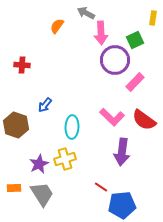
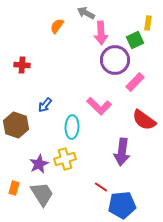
yellow rectangle: moved 5 px left, 5 px down
pink L-shape: moved 13 px left, 11 px up
orange rectangle: rotated 72 degrees counterclockwise
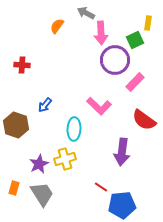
cyan ellipse: moved 2 px right, 2 px down
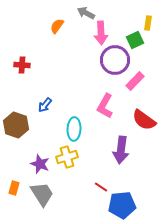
pink rectangle: moved 1 px up
pink L-shape: moved 6 px right; rotated 75 degrees clockwise
purple arrow: moved 1 px left, 2 px up
yellow cross: moved 2 px right, 2 px up
purple star: moved 1 px right; rotated 24 degrees counterclockwise
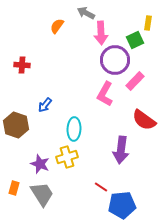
pink L-shape: moved 12 px up
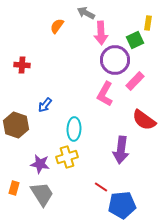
purple star: rotated 12 degrees counterclockwise
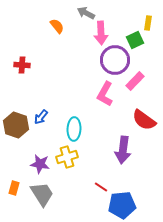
orange semicircle: rotated 105 degrees clockwise
blue arrow: moved 4 px left, 12 px down
purple arrow: moved 2 px right
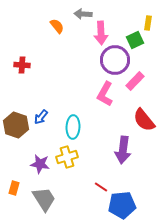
gray arrow: moved 3 px left, 1 px down; rotated 24 degrees counterclockwise
red semicircle: rotated 15 degrees clockwise
cyan ellipse: moved 1 px left, 2 px up
gray trapezoid: moved 2 px right, 5 px down
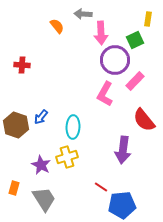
yellow rectangle: moved 4 px up
purple star: moved 1 px right, 1 px down; rotated 18 degrees clockwise
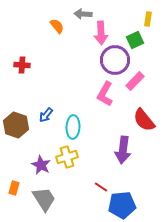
blue arrow: moved 5 px right, 2 px up
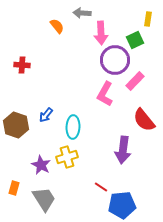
gray arrow: moved 1 px left, 1 px up
